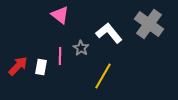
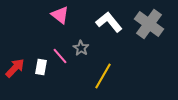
white L-shape: moved 11 px up
pink line: rotated 42 degrees counterclockwise
red arrow: moved 3 px left, 2 px down
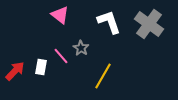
white L-shape: rotated 20 degrees clockwise
pink line: moved 1 px right
red arrow: moved 3 px down
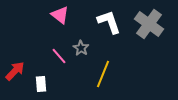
pink line: moved 2 px left
white rectangle: moved 17 px down; rotated 14 degrees counterclockwise
yellow line: moved 2 px up; rotated 8 degrees counterclockwise
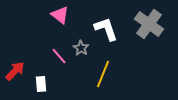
white L-shape: moved 3 px left, 7 px down
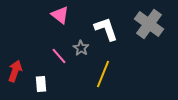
red arrow: rotated 25 degrees counterclockwise
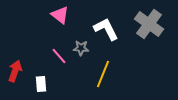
white L-shape: rotated 8 degrees counterclockwise
gray star: rotated 28 degrees counterclockwise
